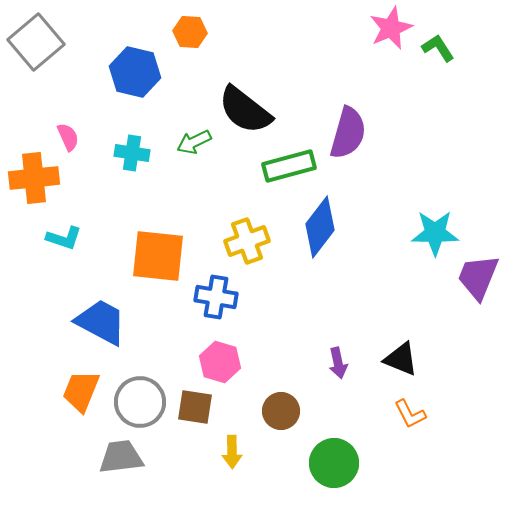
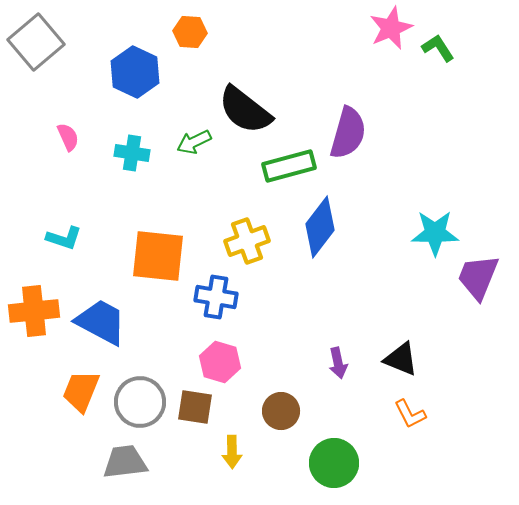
blue hexagon: rotated 12 degrees clockwise
orange cross: moved 133 px down
gray trapezoid: moved 4 px right, 5 px down
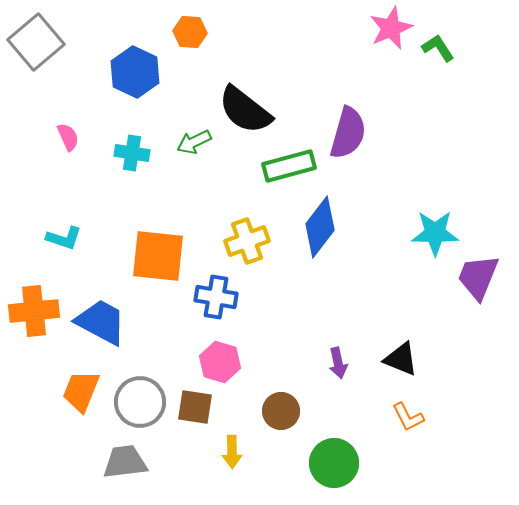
orange L-shape: moved 2 px left, 3 px down
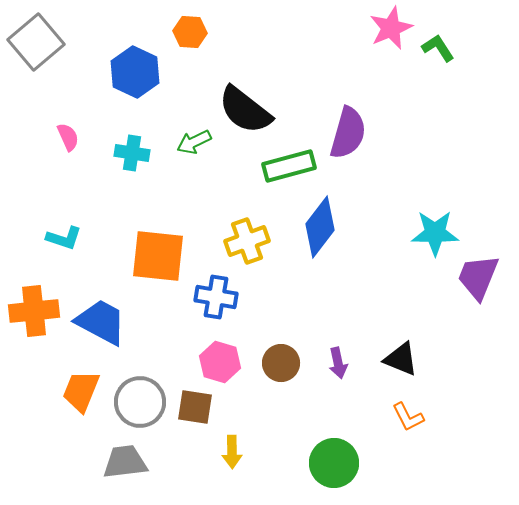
brown circle: moved 48 px up
